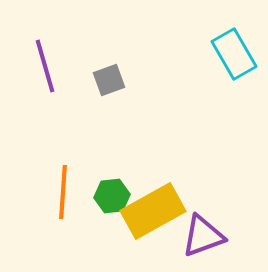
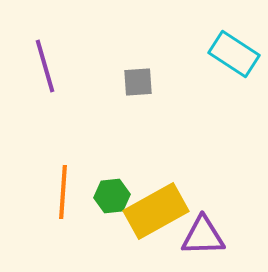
cyan rectangle: rotated 27 degrees counterclockwise
gray square: moved 29 px right, 2 px down; rotated 16 degrees clockwise
yellow rectangle: moved 3 px right
purple triangle: rotated 18 degrees clockwise
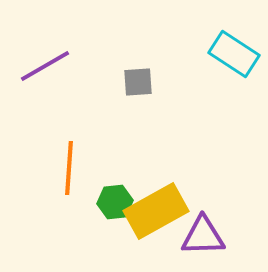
purple line: rotated 76 degrees clockwise
orange line: moved 6 px right, 24 px up
green hexagon: moved 3 px right, 6 px down
